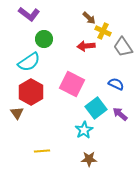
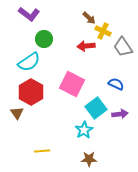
purple arrow: rotated 133 degrees clockwise
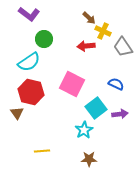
red hexagon: rotated 15 degrees counterclockwise
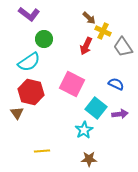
red arrow: rotated 60 degrees counterclockwise
cyan square: rotated 15 degrees counterclockwise
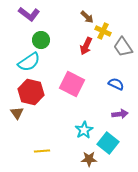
brown arrow: moved 2 px left, 1 px up
green circle: moved 3 px left, 1 px down
cyan square: moved 12 px right, 35 px down
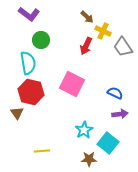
cyan semicircle: moved 1 px left, 1 px down; rotated 65 degrees counterclockwise
blue semicircle: moved 1 px left, 9 px down
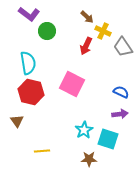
green circle: moved 6 px right, 9 px up
blue semicircle: moved 6 px right, 1 px up
brown triangle: moved 8 px down
cyan square: moved 4 px up; rotated 20 degrees counterclockwise
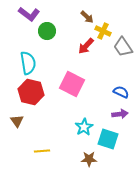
red arrow: rotated 18 degrees clockwise
cyan star: moved 3 px up
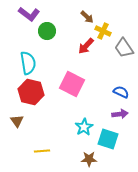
gray trapezoid: moved 1 px right, 1 px down
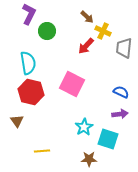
purple L-shape: rotated 100 degrees counterclockwise
gray trapezoid: rotated 40 degrees clockwise
